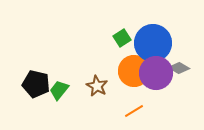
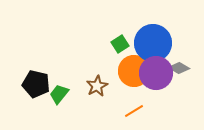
green square: moved 2 px left, 6 px down
brown star: rotated 15 degrees clockwise
green trapezoid: moved 4 px down
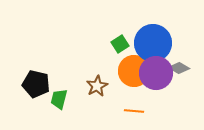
green trapezoid: moved 5 px down; rotated 25 degrees counterclockwise
orange line: rotated 36 degrees clockwise
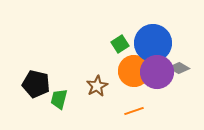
purple circle: moved 1 px right, 1 px up
orange line: rotated 24 degrees counterclockwise
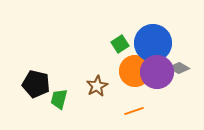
orange circle: moved 1 px right
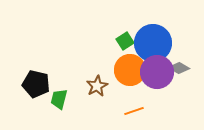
green square: moved 5 px right, 3 px up
orange circle: moved 5 px left, 1 px up
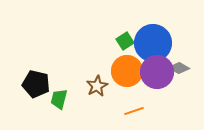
orange circle: moved 3 px left, 1 px down
